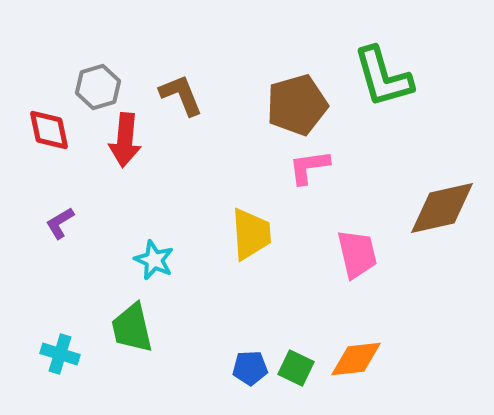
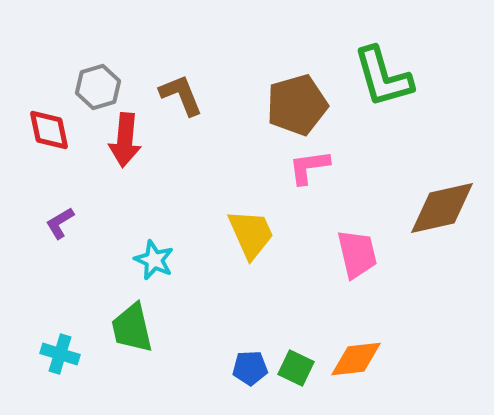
yellow trapezoid: rotated 20 degrees counterclockwise
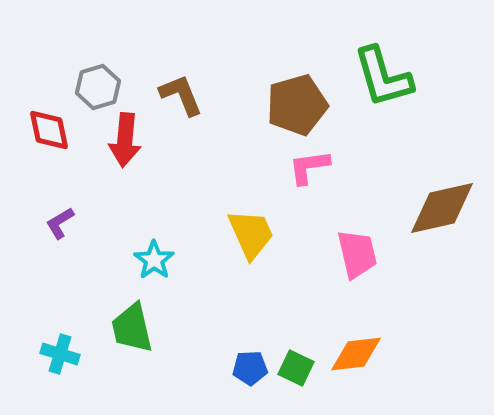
cyan star: rotated 12 degrees clockwise
orange diamond: moved 5 px up
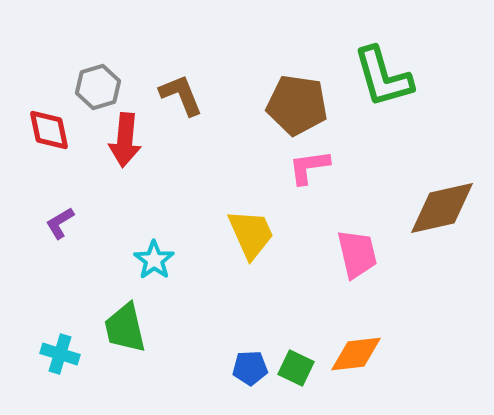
brown pentagon: rotated 24 degrees clockwise
green trapezoid: moved 7 px left
